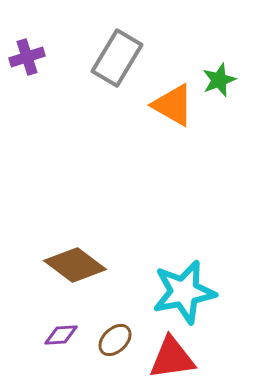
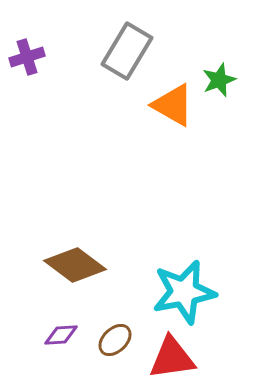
gray rectangle: moved 10 px right, 7 px up
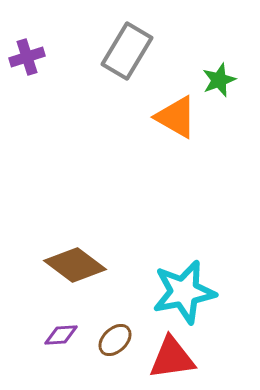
orange triangle: moved 3 px right, 12 px down
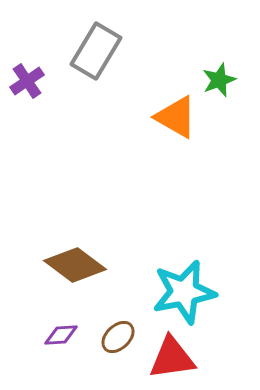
gray rectangle: moved 31 px left
purple cross: moved 24 px down; rotated 16 degrees counterclockwise
brown ellipse: moved 3 px right, 3 px up
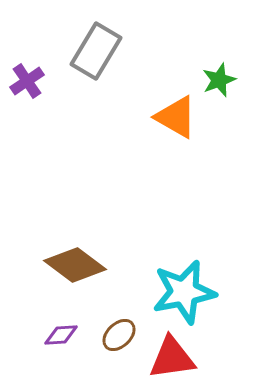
brown ellipse: moved 1 px right, 2 px up
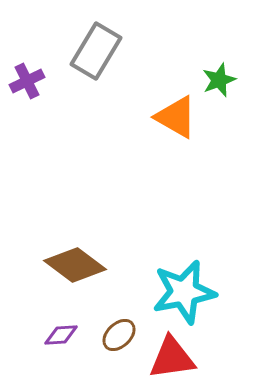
purple cross: rotated 8 degrees clockwise
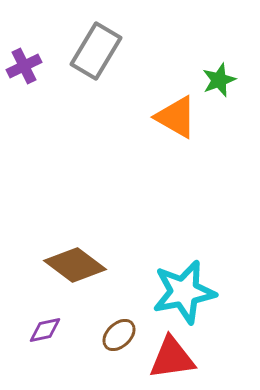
purple cross: moved 3 px left, 15 px up
purple diamond: moved 16 px left, 5 px up; rotated 8 degrees counterclockwise
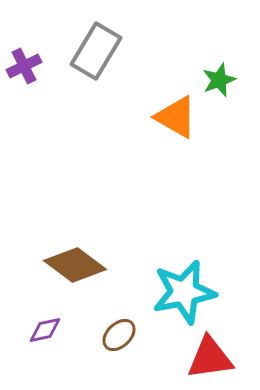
red triangle: moved 38 px right
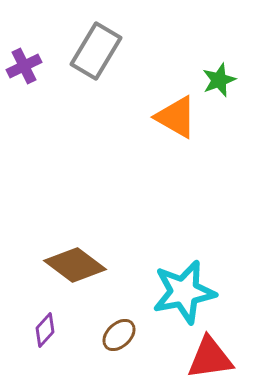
purple diamond: rotated 36 degrees counterclockwise
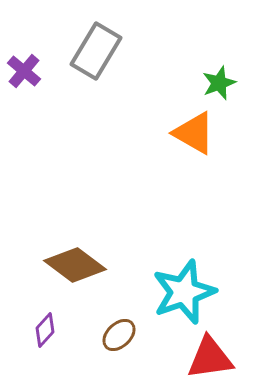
purple cross: moved 5 px down; rotated 24 degrees counterclockwise
green star: moved 3 px down
orange triangle: moved 18 px right, 16 px down
cyan star: rotated 8 degrees counterclockwise
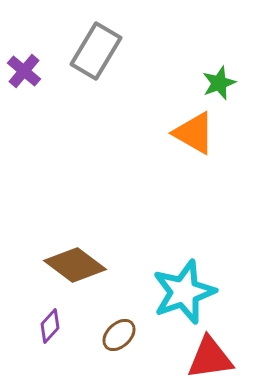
purple diamond: moved 5 px right, 4 px up
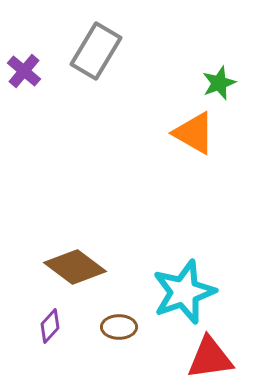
brown diamond: moved 2 px down
brown ellipse: moved 8 px up; rotated 44 degrees clockwise
